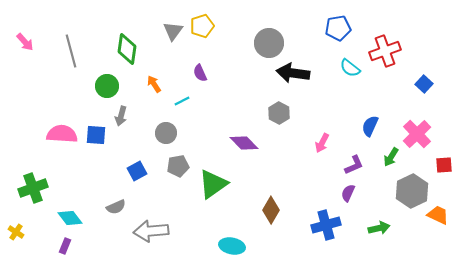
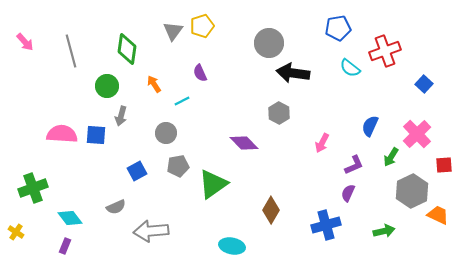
green arrow at (379, 228): moved 5 px right, 3 px down
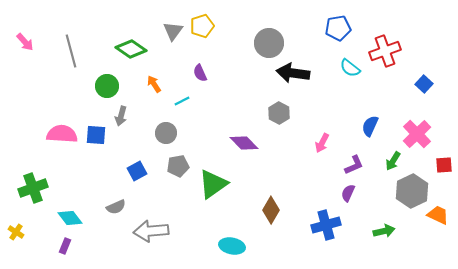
green diamond at (127, 49): moved 4 px right; rotated 64 degrees counterclockwise
green arrow at (391, 157): moved 2 px right, 4 px down
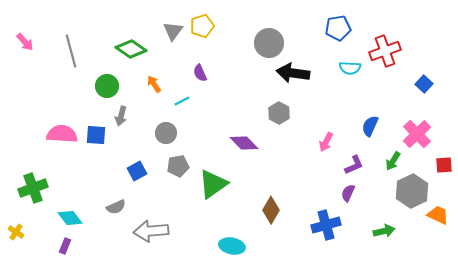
cyan semicircle at (350, 68): rotated 35 degrees counterclockwise
pink arrow at (322, 143): moved 4 px right, 1 px up
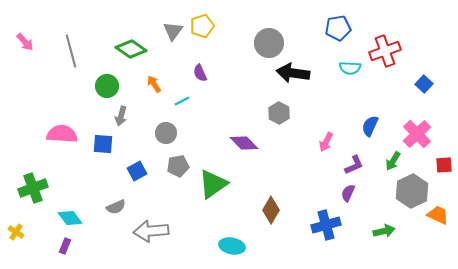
blue square at (96, 135): moved 7 px right, 9 px down
